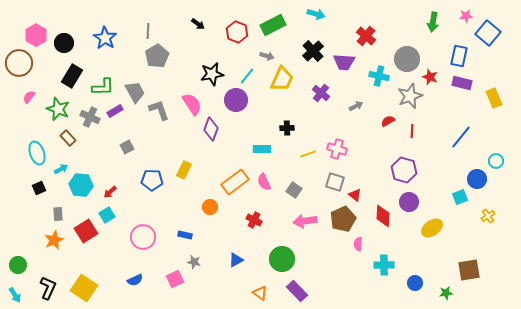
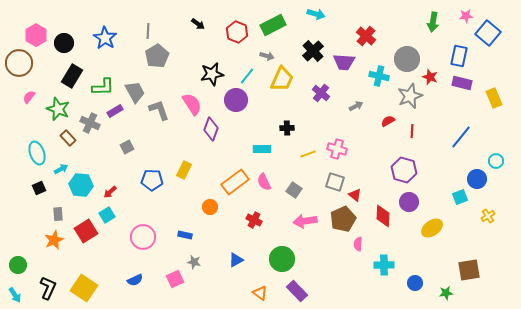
gray cross at (90, 117): moved 6 px down
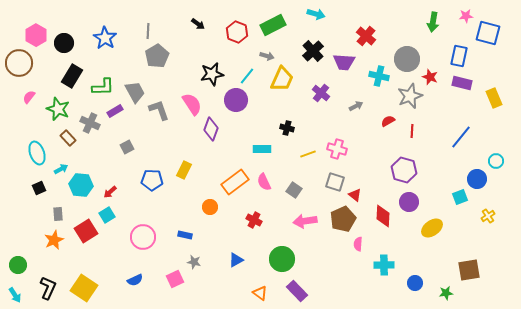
blue square at (488, 33): rotated 25 degrees counterclockwise
black cross at (287, 128): rotated 16 degrees clockwise
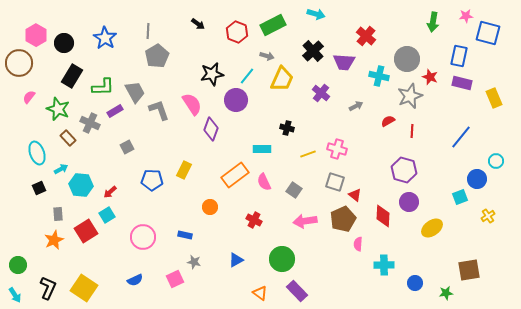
orange rectangle at (235, 182): moved 7 px up
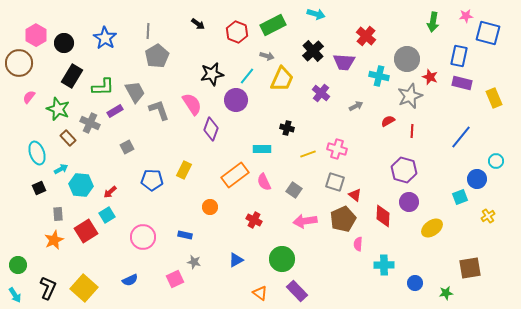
brown square at (469, 270): moved 1 px right, 2 px up
blue semicircle at (135, 280): moved 5 px left
yellow square at (84, 288): rotated 8 degrees clockwise
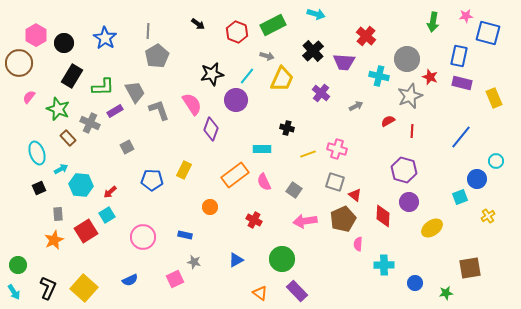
cyan arrow at (15, 295): moved 1 px left, 3 px up
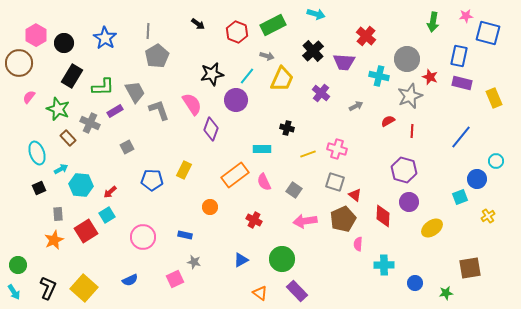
blue triangle at (236, 260): moved 5 px right
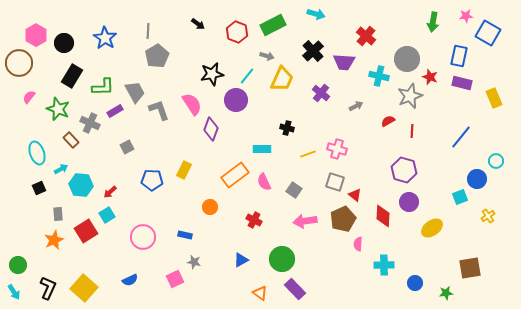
blue square at (488, 33): rotated 15 degrees clockwise
brown rectangle at (68, 138): moved 3 px right, 2 px down
purple rectangle at (297, 291): moved 2 px left, 2 px up
